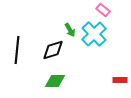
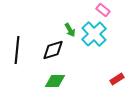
red rectangle: moved 3 px left, 1 px up; rotated 32 degrees counterclockwise
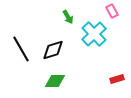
pink rectangle: moved 9 px right, 1 px down; rotated 24 degrees clockwise
green arrow: moved 2 px left, 13 px up
black line: moved 4 px right, 1 px up; rotated 36 degrees counterclockwise
red rectangle: rotated 16 degrees clockwise
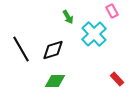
red rectangle: rotated 64 degrees clockwise
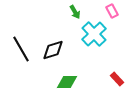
green arrow: moved 7 px right, 5 px up
green diamond: moved 12 px right, 1 px down
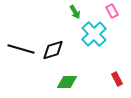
black line: rotated 44 degrees counterclockwise
red rectangle: rotated 16 degrees clockwise
